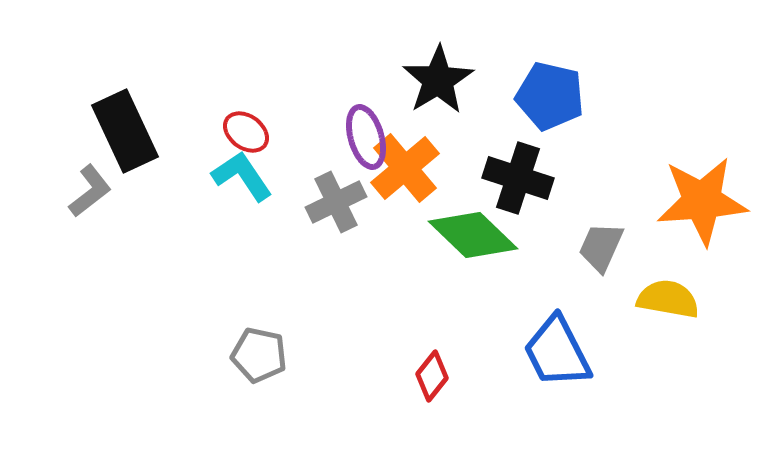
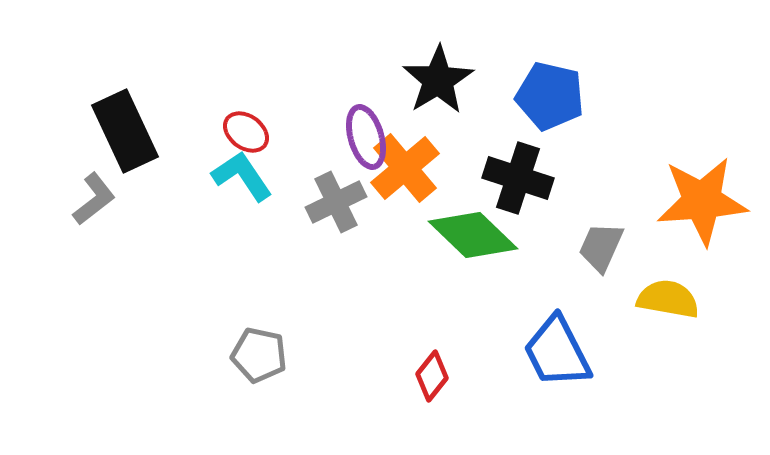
gray L-shape: moved 4 px right, 8 px down
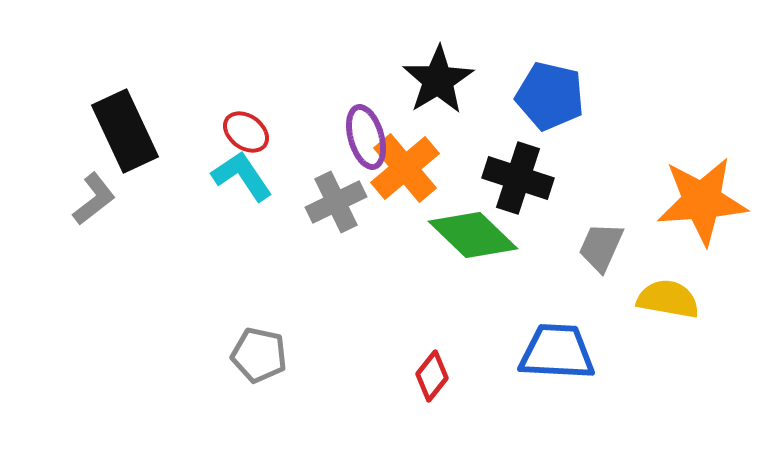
blue trapezoid: rotated 120 degrees clockwise
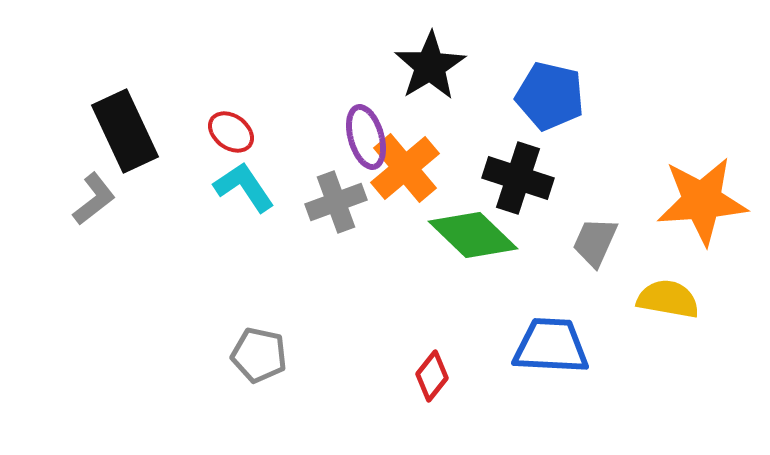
black star: moved 8 px left, 14 px up
red ellipse: moved 15 px left
cyan L-shape: moved 2 px right, 11 px down
gray cross: rotated 6 degrees clockwise
gray trapezoid: moved 6 px left, 5 px up
blue trapezoid: moved 6 px left, 6 px up
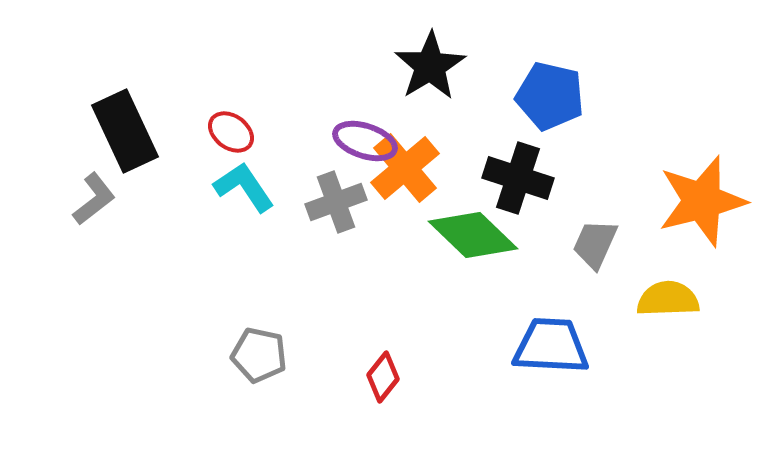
purple ellipse: moved 1 px left, 4 px down; rotated 56 degrees counterclockwise
orange star: rotated 10 degrees counterclockwise
gray trapezoid: moved 2 px down
yellow semicircle: rotated 12 degrees counterclockwise
red diamond: moved 49 px left, 1 px down
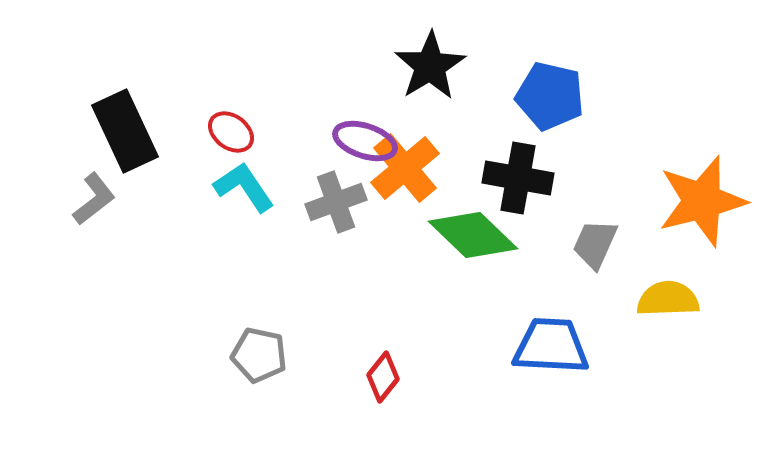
black cross: rotated 8 degrees counterclockwise
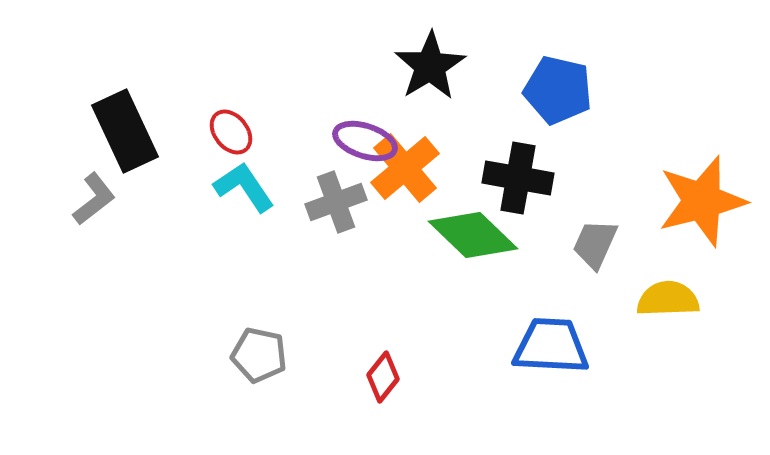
blue pentagon: moved 8 px right, 6 px up
red ellipse: rotated 15 degrees clockwise
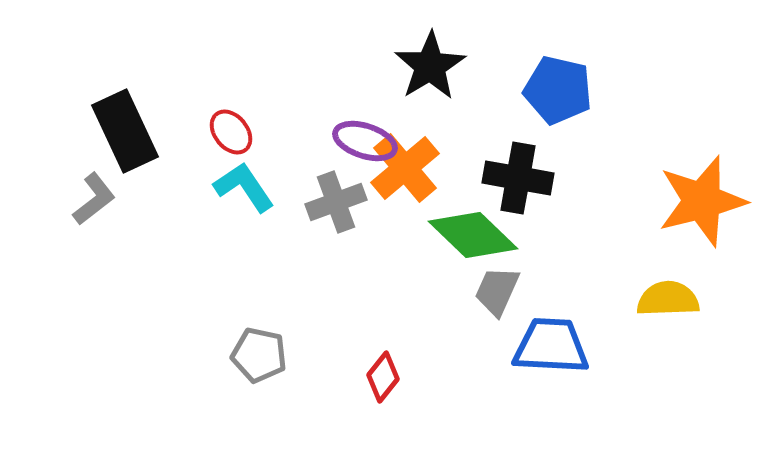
gray trapezoid: moved 98 px left, 47 px down
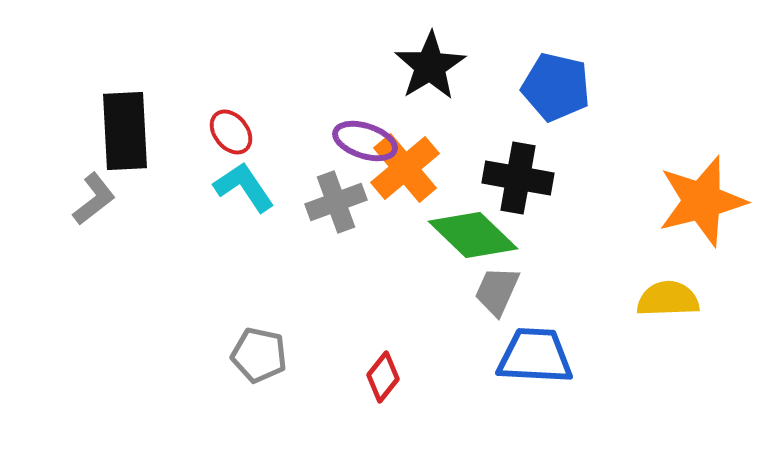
blue pentagon: moved 2 px left, 3 px up
black rectangle: rotated 22 degrees clockwise
blue trapezoid: moved 16 px left, 10 px down
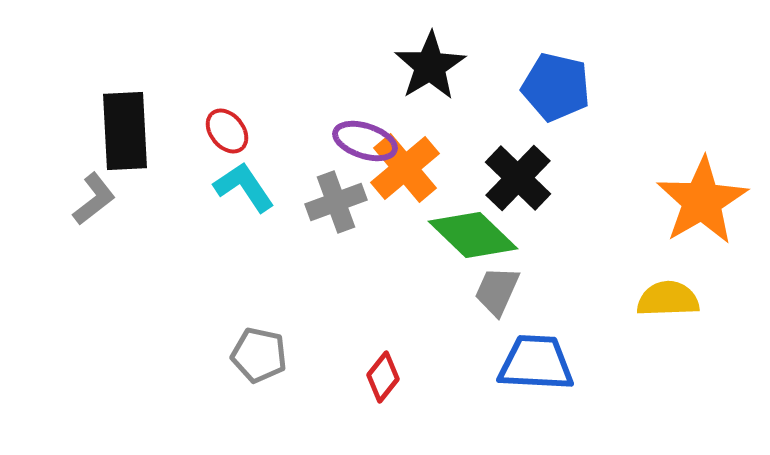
red ellipse: moved 4 px left, 1 px up
black cross: rotated 34 degrees clockwise
orange star: rotated 16 degrees counterclockwise
blue trapezoid: moved 1 px right, 7 px down
